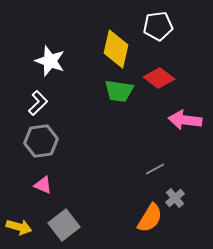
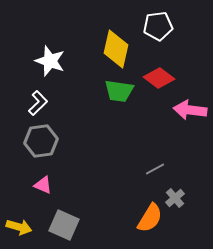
pink arrow: moved 5 px right, 10 px up
gray square: rotated 28 degrees counterclockwise
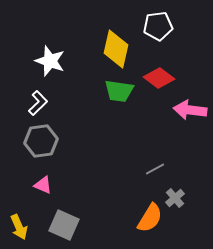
yellow arrow: rotated 50 degrees clockwise
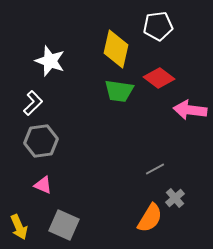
white L-shape: moved 5 px left
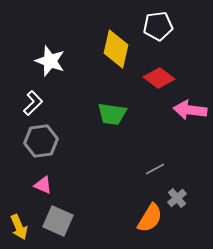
green trapezoid: moved 7 px left, 23 px down
gray cross: moved 2 px right
gray square: moved 6 px left, 4 px up
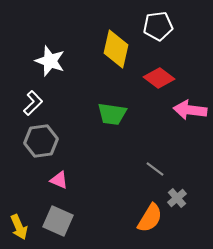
gray line: rotated 66 degrees clockwise
pink triangle: moved 16 px right, 5 px up
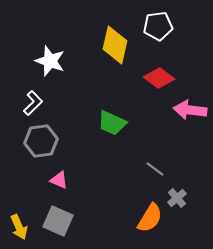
yellow diamond: moved 1 px left, 4 px up
green trapezoid: moved 9 px down; rotated 16 degrees clockwise
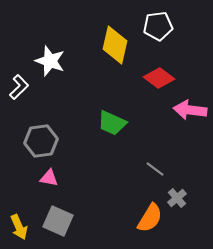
white L-shape: moved 14 px left, 16 px up
pink triangle: moved 10 px left, 2 px up; rotated 12 degrees counterclockwise
